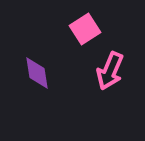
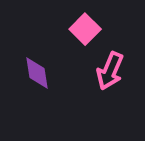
pink square: rotated 12 degrees counterclockwise
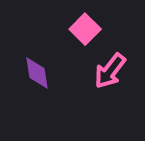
pink arrow: rotated 15 degrees clockwise
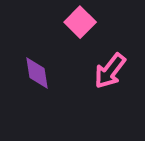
pink square: moved 5 px left, 7 px up
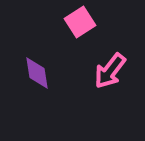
pink square: rotated 12 degrees clockwise
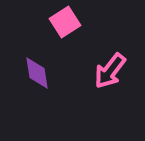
pink square: moved 15 px left
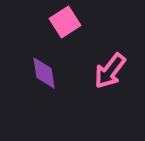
purple diamond: moved 7 px right
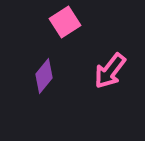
purple diamond: moved 3 px down; rotated 48 degrees clockwise
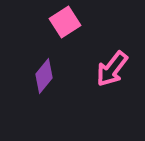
pink arrow: moved 2 px right, 2 px up
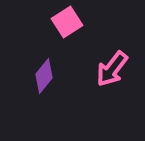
pink square: moved 2 px right
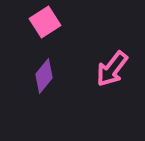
pink square: moved 22 px left
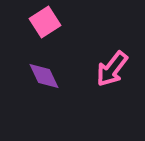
purple diamond: rotated 64 degrees counterclockwise
